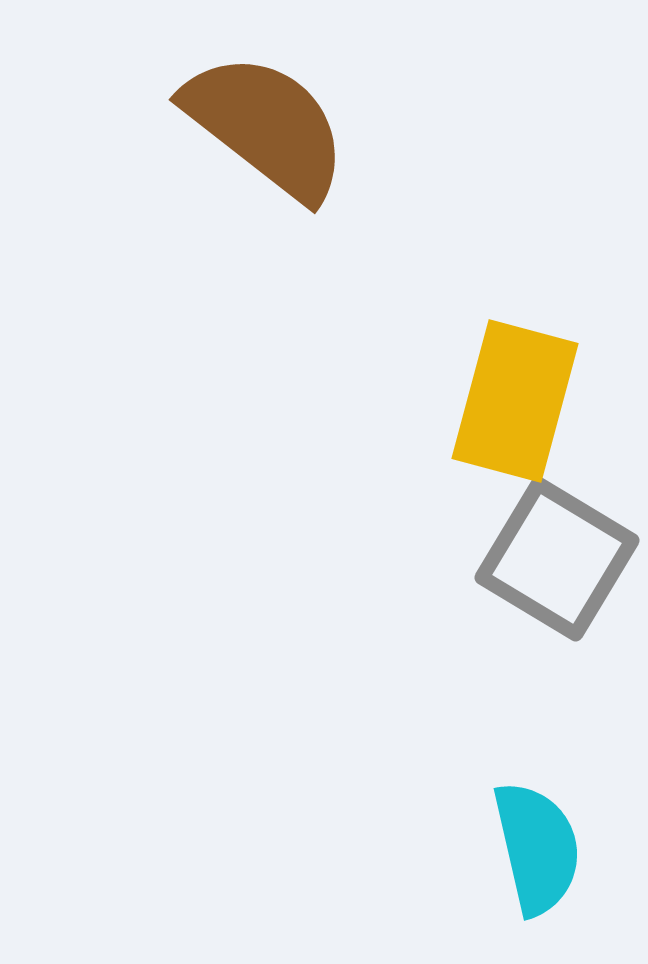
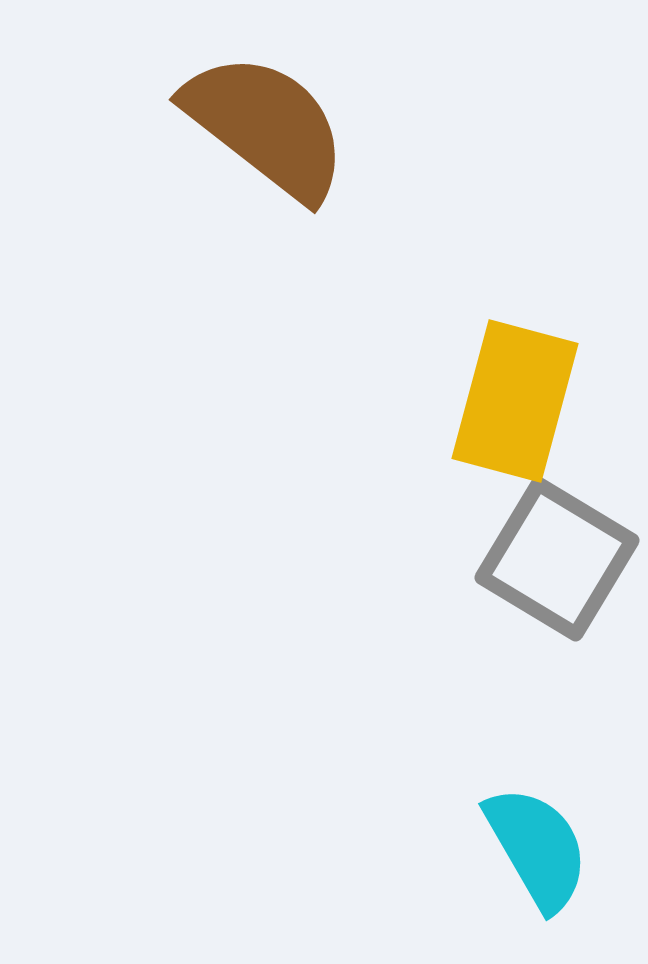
cyan semicircle: rotated 17 degrees counterclockwise
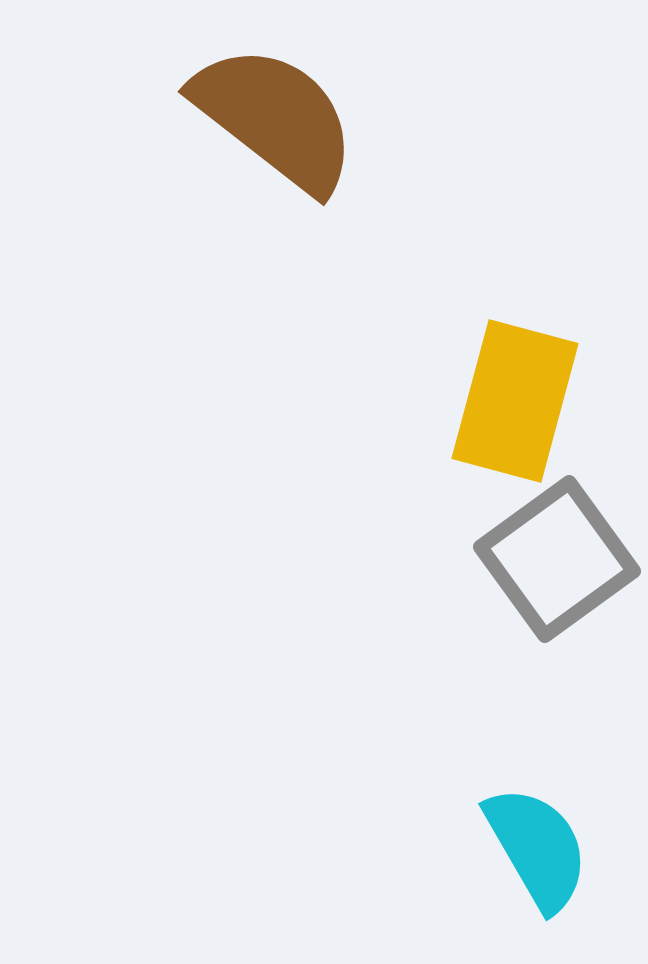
brown semicircle: moved 9 px right, 8 px up
gray square: rotated 23 degrees clockwise
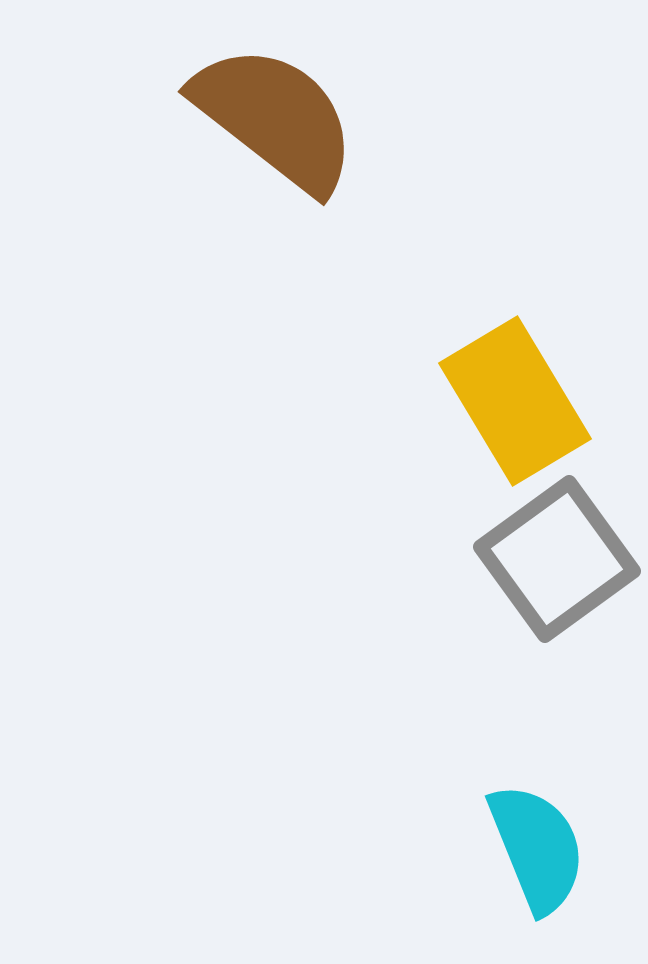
yellow rectangle: rotated 46 degrees counterclockwise
cyan semicircle: rotated 8 degrees clockwise
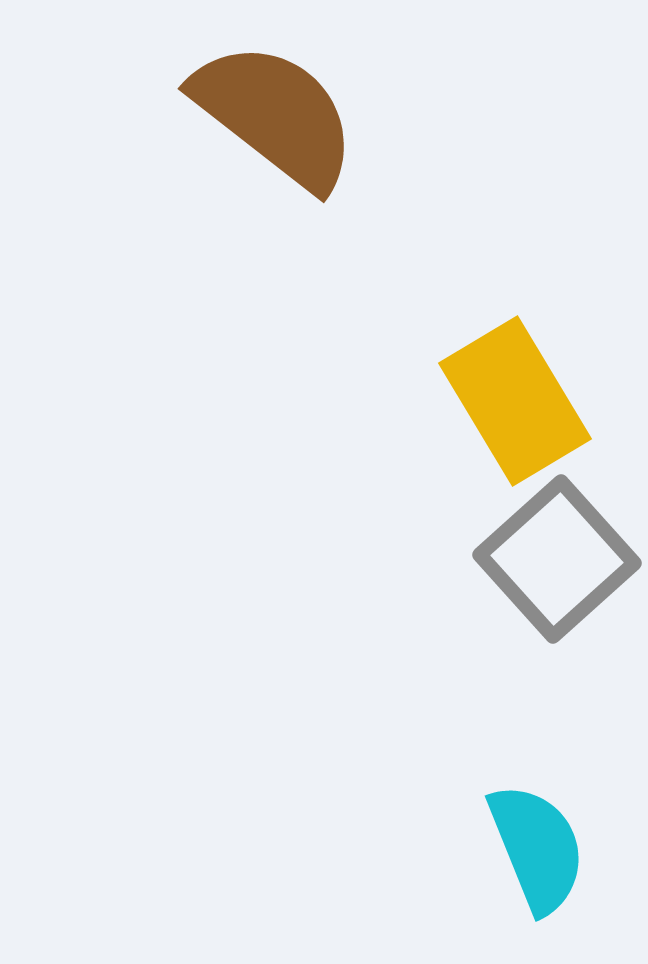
brown semicircle: moved 3 px up
gray square: rotated 6 degrees counterclockwise
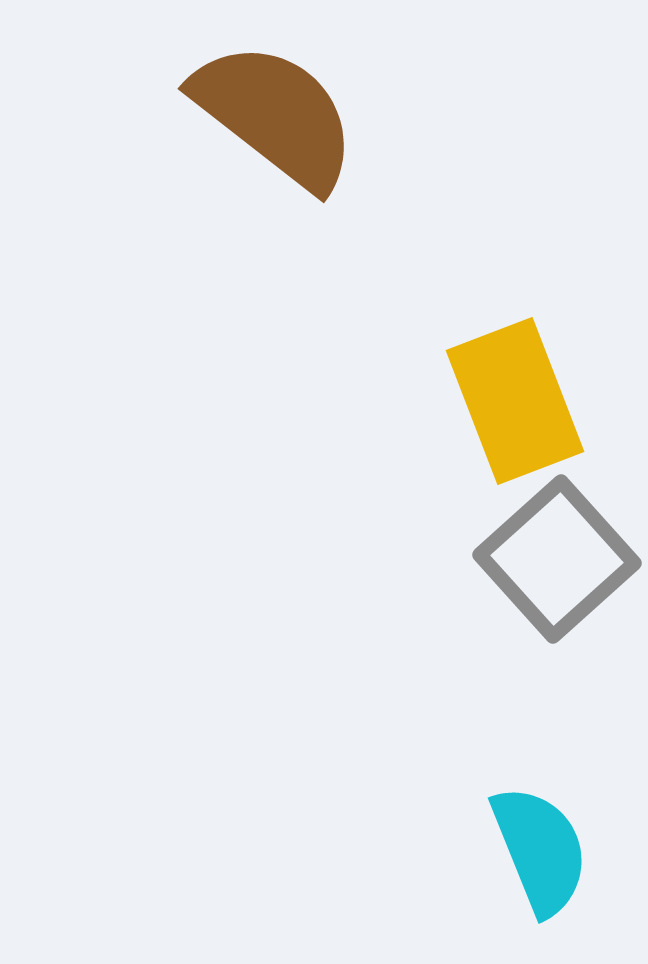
yellow rectangle: rotated 10 degrees clockwise
cyan semicircle: moved 3 px right, 2 px down
